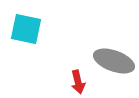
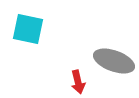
cyan square: moved 2 px right
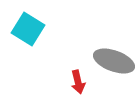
cyan square: rotated 20 degrees clockwise
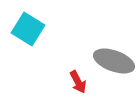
red arrow: rotated 15 degrees counterclockwise
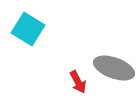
gray ellipse: moved 7 px down
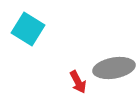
gray ellipse: rotated 30 degrees counterclockwise
